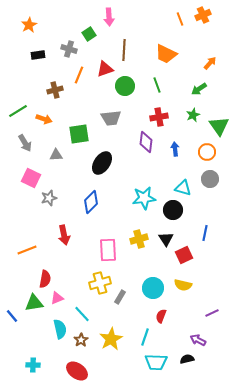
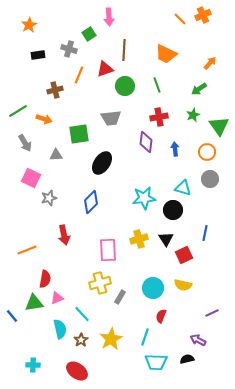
orange line at (180, 19): rotated 24 degrees counterclockwise
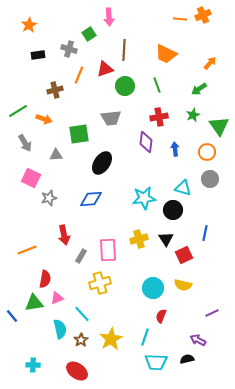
orange line at (180, 19): rotated 40 degrees counterclockwise
blue diamond at (91, 202): moved 3 px up; rotated 40 degrees clockwise
gray rectangle at (120, 297): moved 39 px left, 41 px up
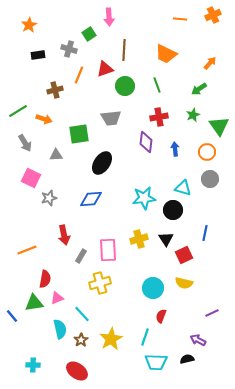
orange cross at (203, 15): moved 10 px right
yellow semicircle at (183, 285): moved 1 px right, 2 px up
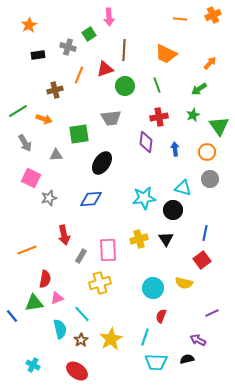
gray cross at (69, 49): moved 1 px left, 2 px up
red square at (184, 255): moved 18 px right, 5 px down; rotated 12 degrees counterclockwise
cyan cross at (33, 365): rotated 24 degrees clockwise
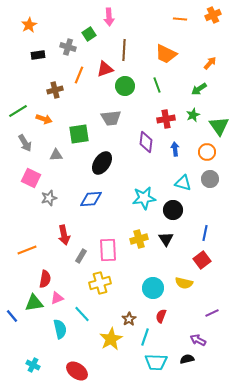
red cross at (159, 117): moved 7 px right, 2 px down
cyan triangle at (183, 188): moved 5 px up
brown star at (81, 340): moved 48 px right, 21 px up
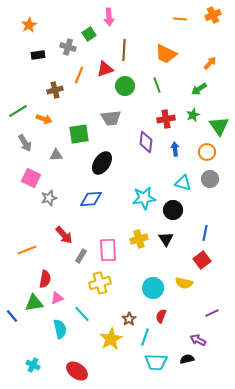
red arrow at (64, 235): rotated 30 degrees counterclockwise
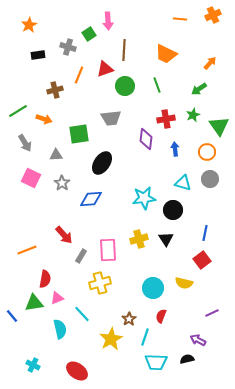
pink arrow at (109, 17): moved 1 px left, 4 px down
purple diamond at (146, 142): moved 3 px up
gray star at (49, 198): moved 13 px right, 15 px up; rotated 21 degrees counterclockwise
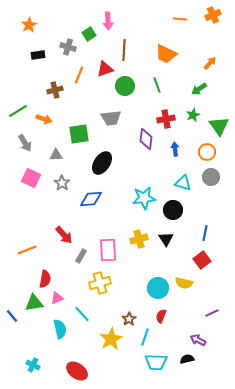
gray circle at (210, 179): moved 1 px right, 2 px up
cyan circle at (153, 288): moved 5 px right
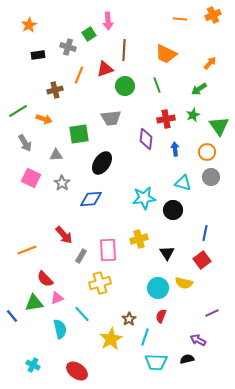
black triangle at (166, 239): moved 1 px right, 14 px down
red semicircle at (45, 279): rotated 126 degrees clockwise
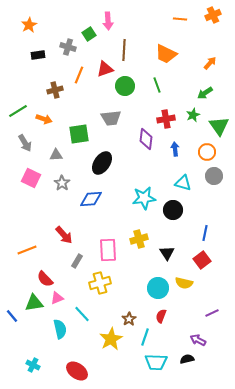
green arrow at (199, 89): moved 6 px right, 4 px down
gray circle at (211, 177): moved 3 px right, 1 px up
gray rectangle at (81, 256): moved 4 px left, 5 px down
